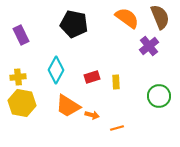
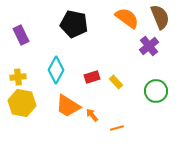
yellow rectangle: rotated 40 degrees counterclockwise
green circle: moved 3 px left, 5 px up
orange arrow: rotated 144 degrees counterclockwise
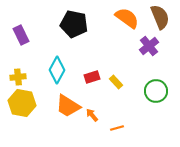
cyan diamond: moved 1 px right
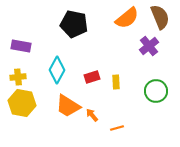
orange semicircle: rotated 105 degrees clockwise
purple rectangle: moved 11 px down; rotated 54 degrees counterclockwise
yellow rectangle: rotated 40 degrees clockwise
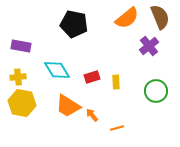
cyan diamond: rotated 60 degrees counterclockwise
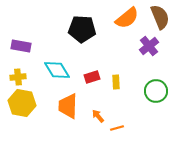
black pentagon: moved 8 px right, 5 px down; rotated 8 degrees counterclockwise
orange trapezoid: rotated 60 degrees clockwise
orange arrow: moved 6 px right, 1 px down
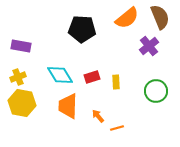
cyan diamond: moved 3 px right, 5 px down
yellow cross: rotated 14 degrees counterclockwise
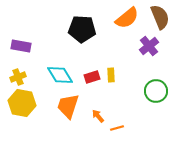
yellow rectangle: moved 5 px left, 7 px up
orange trapezoid: rotated 16 degrees clockwise
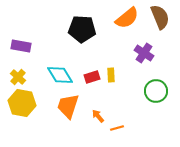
purple cross: moved 5 px left, 7 px down; rotated 18 degrees counterclockwise
yellow cross: rotated 28 degrees counterclockwise
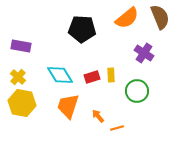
green circle: moved 19 px left
